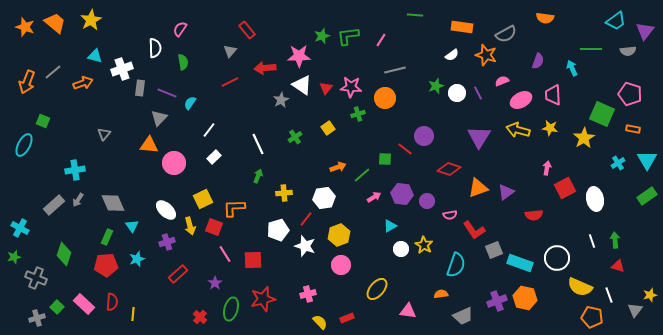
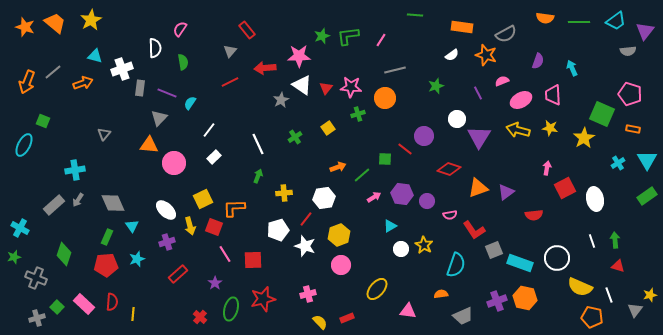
green line at (591, 49): moved 12 px left, 27 px up
white circle at (457, 93): moved 26 px down
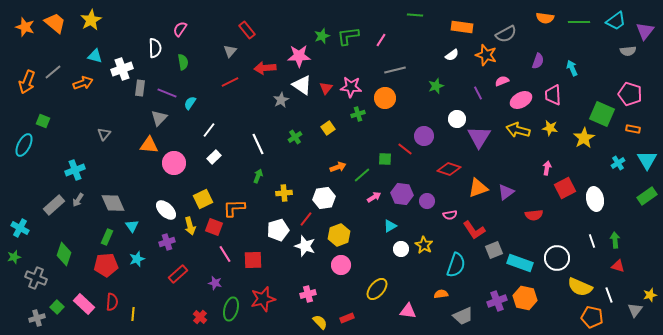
cyan cross at (75, 170): rotated 12 degrees counterclockwise
purple star at (215, 283): rotated 24 degrees counterclockwise
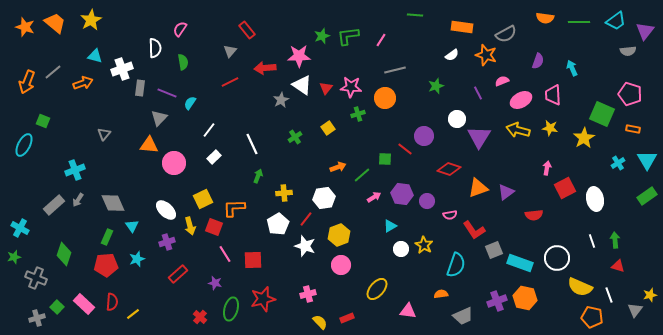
white line at (258, 144): moved 6 px left
white pentagon at (278, 230): moved 6 px up; rotated 15 degrees counterclockwise
yellow line at (133, 314): rotated 48 degrees clockwise
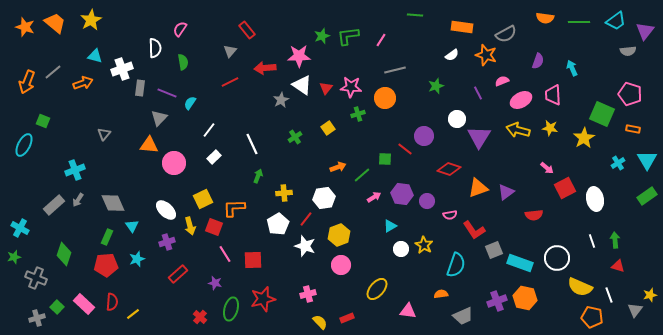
pink arrow at (547, 168): rotated 120 degrees clockwise
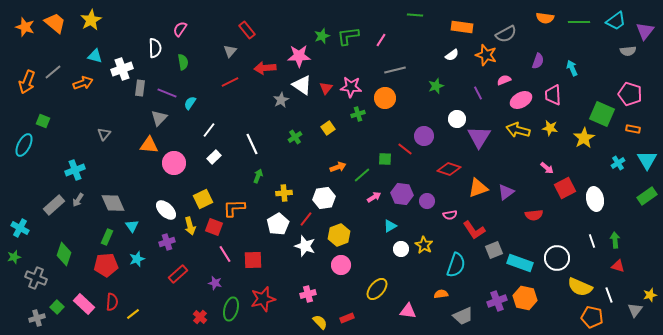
pink semicircle at (502, 81): moved 2 px right, 1 px up
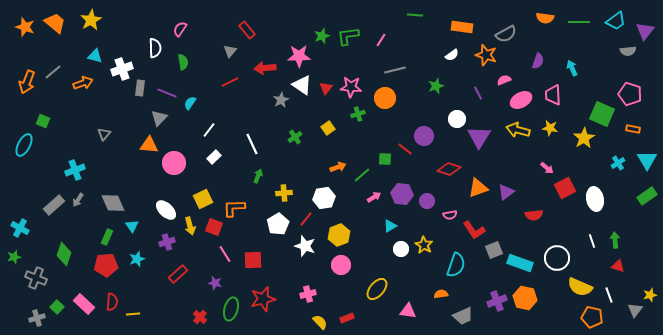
yellow line at (133, 314): rotated 32 degrees clockwise
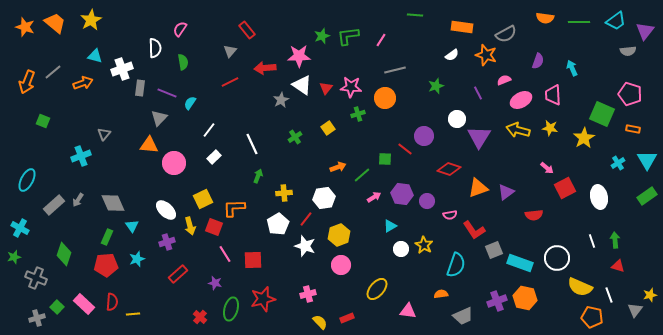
cyan ellipse at (24, 145): moved 3 px right, 35 px down
cyan cross at (75, 170): moved 6 px right, 14 px up
white ellipse at (595, 199): moved 4 px right, 2 px up
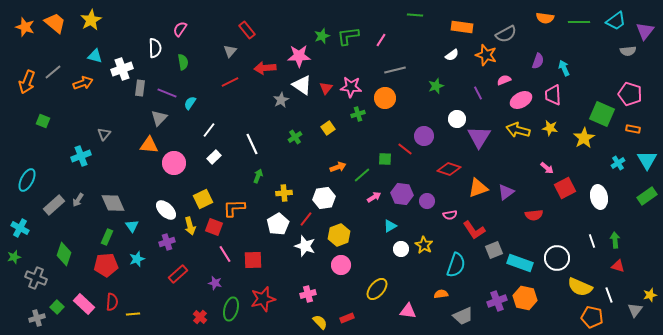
cyan arrow at (572, 68): moved 8 px left
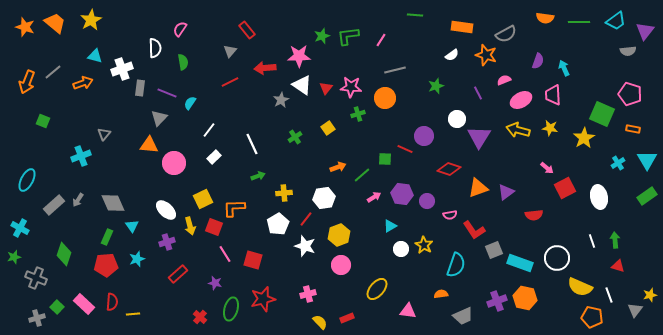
red line at (405, 149): rotated 14 degrees counterclockwise
green arrow at (258, 176): rotated 48 degrees clockwise
red square at (253, 260): rotated 18 degrees clockwise
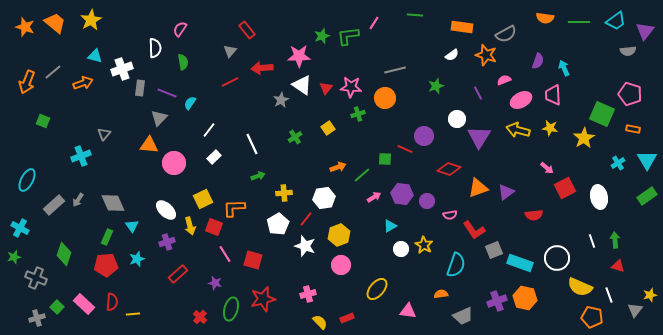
pink line at (381, 40): moved 7 px left, 17 px up
red arrow at (265, 68): moved 3 px left
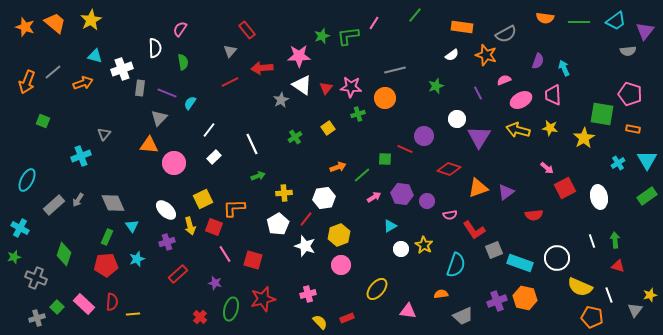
green line at (415, 15): rotated 56 degrees counterclockwise
green square at (602, 114): rotated 15 degrees counterclockwise
